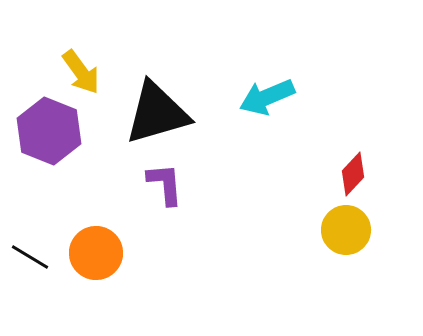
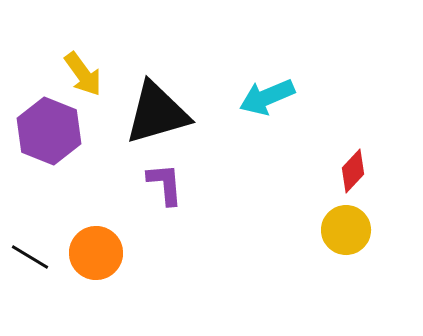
yellow arrow: moved 2 px right, 2 px down
red diamond: moved 3 px up
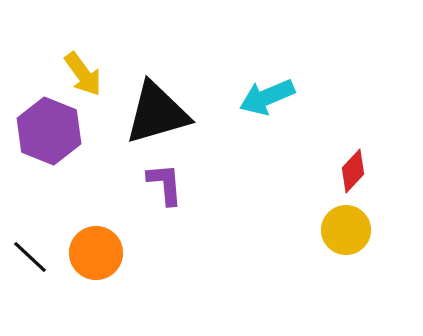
black line: rotated 12 degrees clockwise
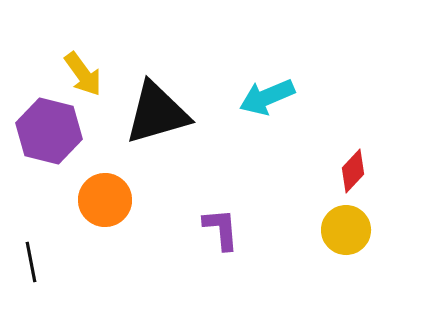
purple hexagon: rotated 8 degrees counterclockwise
purple L-shape: moved 56 px right, 45 px down
orange circle: moved 9 px right, 53 px up
black line: moved 1 px right, 5 px down; rotated 36 degrees clockwise
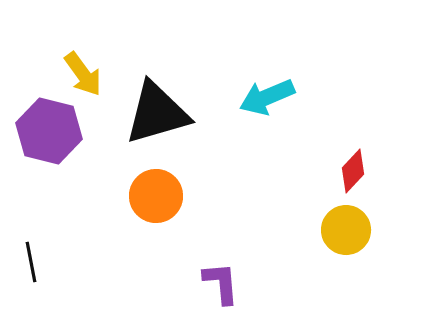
orange circle: moved 51 px right, 4 px up
purple L-shape: moved 54 px down
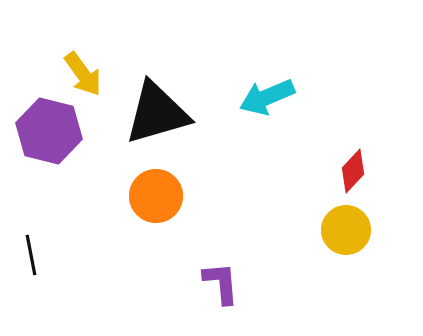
black line: moved 7 px up
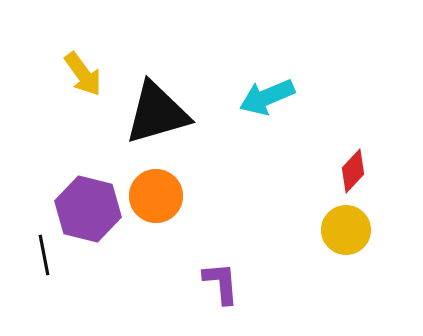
purple hexagon: moved 39 px right, 78 px down
black line: moved 13 px right
